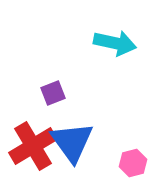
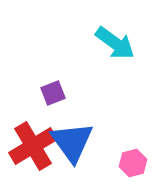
cyan arrow: rotated 24 degrees clockwise
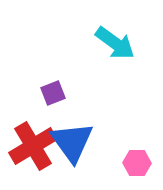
pink hexagon: moved 4 px right; rotated 16 degrees clockwise
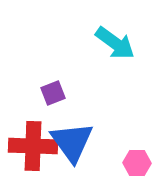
red cross: rotated 33 degrees clockwise
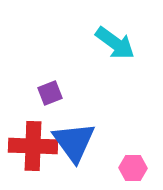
purple square: moved 3 px left
blue triangle: moved 2 px right
pink hexagon: moved 4 px left, 5 px down
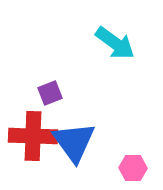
red cross: moved 10 px up
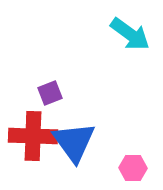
cyan arrow: moved 15 px right, 9 px up
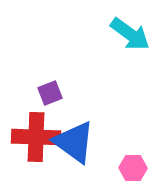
red cross: moved 3 px right, 1 px down
blue triangle: rotated 18 degrees counterclockwise
